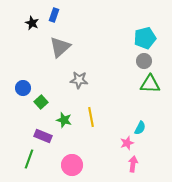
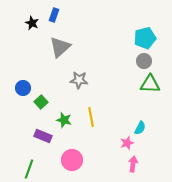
green line: moved 10 px down
pink circle: moved 5 px up
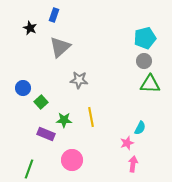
black star: moved 2 px left, 5 px down
green star: rotated 14 degrees counterclockwise
purple rectangle: moved 3 px right, 2 px up
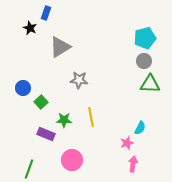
blue rectangle: moved 8 px left, 2 px up
gray triangle: rotated 10 degrees clockwise
